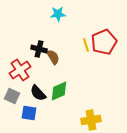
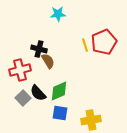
yellow line: moved 1 px left
brown semicircle: moved 5 px left, 4 px down
red cross: rotated 20 degrees clockwise
gray square: moved 11 px right, 2 px down; rotated 21 degrees clockwise
blue square: moved 31 px right
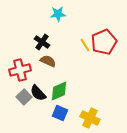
yellow line: rotated 16 degrees counterclockwise
black cross: moved 3 px right, 7 px up; rotated 21 degrees clockwise
brown semicircle: rotated 35 degrees counterclockwise
gray square: moved 1 px right, 1 px up
blue square: rotated 14 degrees clockwise
yellow cross: moved 1 px left, 2 px up; rotated 36 degrees clockwise
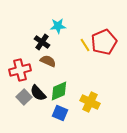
cyan star: moved 12 px down
yellow cross: moved 16 px up
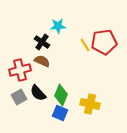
red pentagon: rotated 15 degrees clockwise
brown semicircle: moved 6 px left
green diamond: moved 2 px right, 4 px down; rotated 45 degrees counterclockwise
gray square: moved 5 px left; rotated 14 degrees clockwise
yellow cross: moved 2 px down; rotated 12 degrees counterclockwise
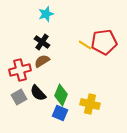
cyan star: moved 12 px left, 12 px up; rotated 14 degrees counterclockwise
yellow line: rotated 24 degrees counterclockwise
brown semicircle: rotated 56 degrees counterclockwise
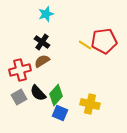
red pentagon: moved 1 px up
green diamond: moved 5 px left; rotated 20 degrees clockwise
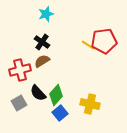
yellow line: moved 3 px right
gray square: moved 6 px down
blue square: rotated 28 degrees clockwise
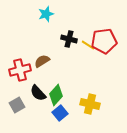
black cross: moved 27 px right, 3 px up; rotated 21 degrees counterclockwise
gray square: moved 2 px left, 2 px down
